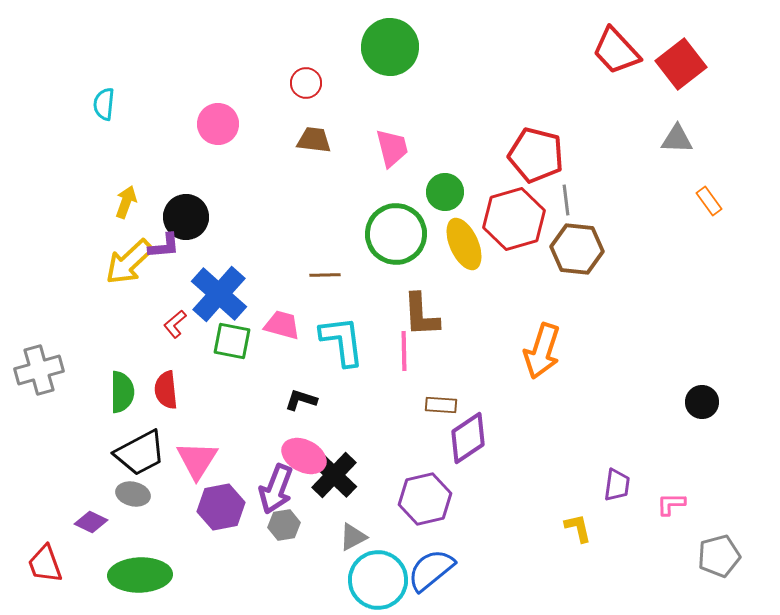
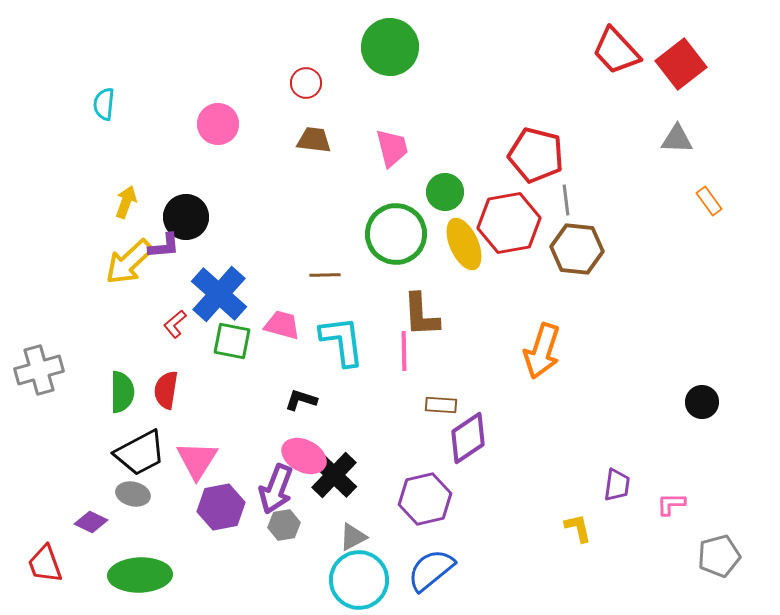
red hexagon at (514, 219): moved 5 px left, 4 px down; rotated 6 degrees clockwise
red semicircle at (166, 390): rotated 15 degrees clockwise
cyan circle at (378, 580): moved 19 px left
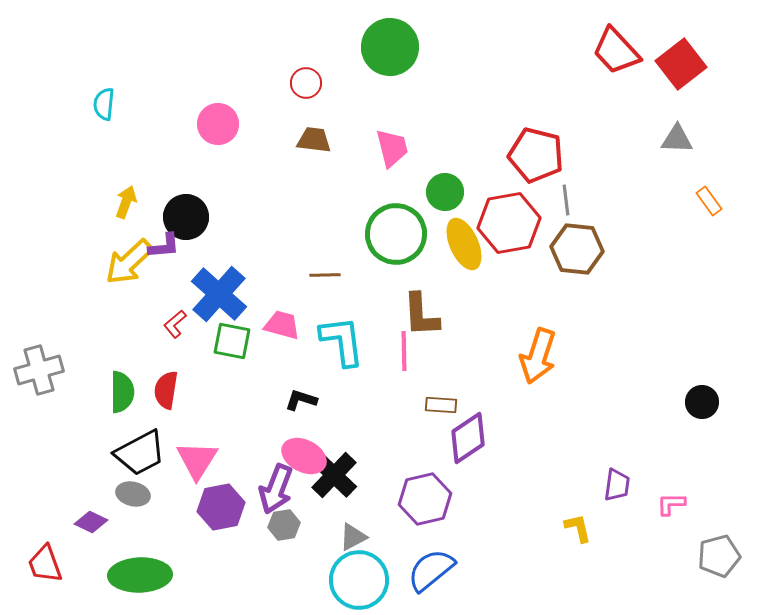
orange arrow at (542, 351): moved 4 px left, 5 px down
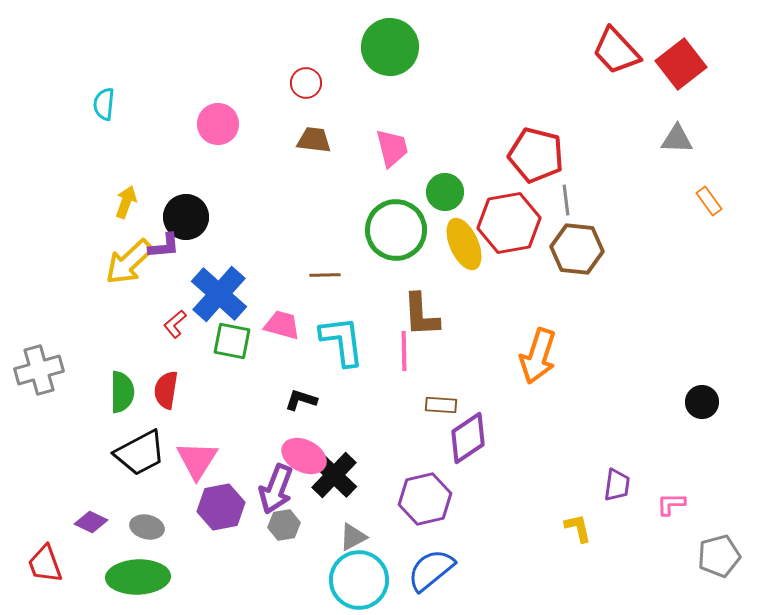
green circle at (396, 234): moved 4 px up
gray ellipse at (133, 494): moved 14 px right, 33 px down
green ellipse at (140, 575): moved 2 px left, 2 px down
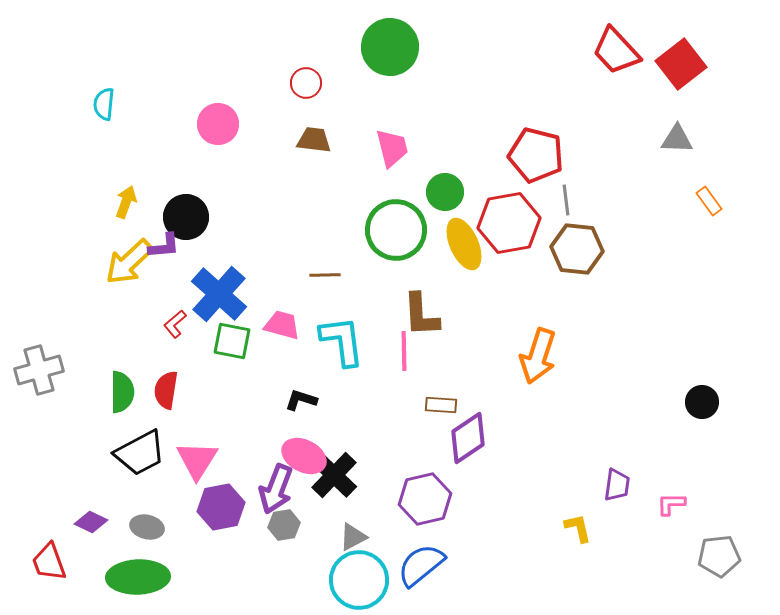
gray pentagon at (719, 556): rotated 9 degrees clockwise
red trapezoid at (45, 564): moved 4 px right, 2 px up
blue semicircle at (431, 570): moved 10 px left, 5 px up
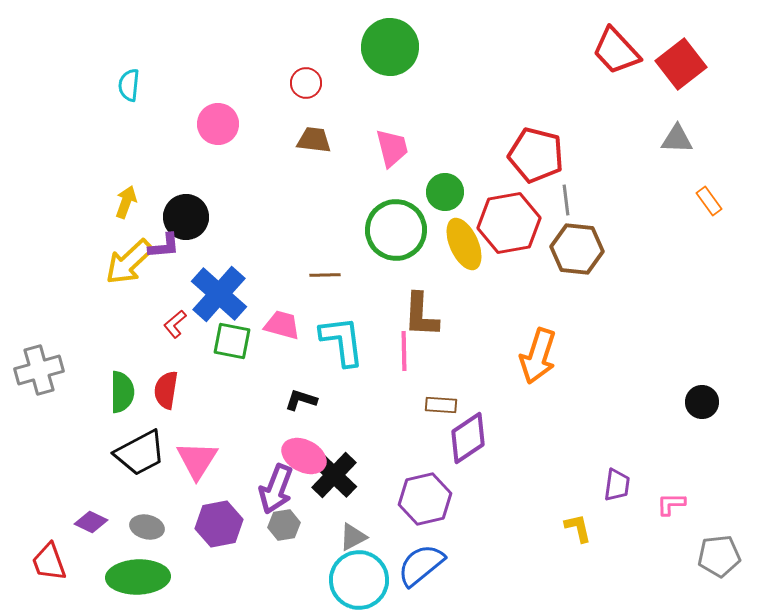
cyan semicircle at (104, 104): moved 25 px right, 19 px up
brown L-shape at (421, 315): rotated 6 degrees clockwise
purple hexagon at (221, 507): moved 2 px left, 17 px down
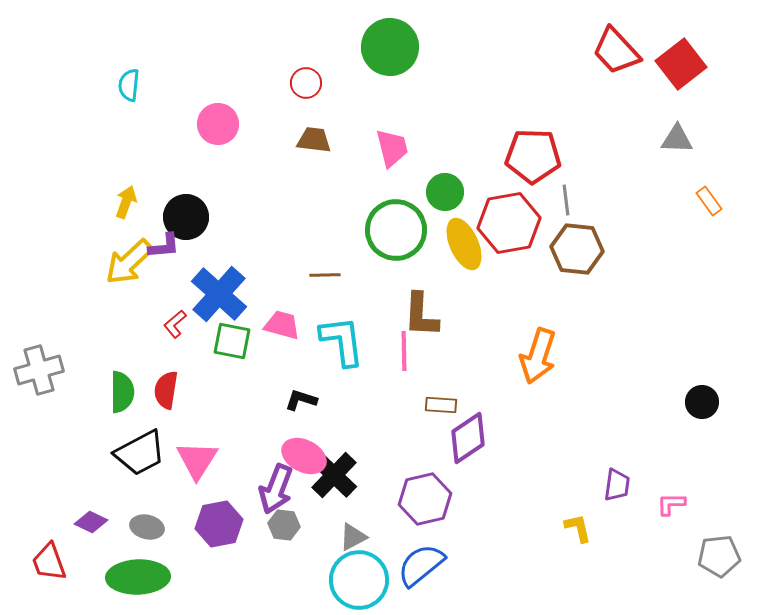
red pentagon at (536, 155): moved 3 px left, 1 px down; rotated 12 degrees counterclockwise
gray hexagon at (284, 525): rotated 16 degrees clockwise
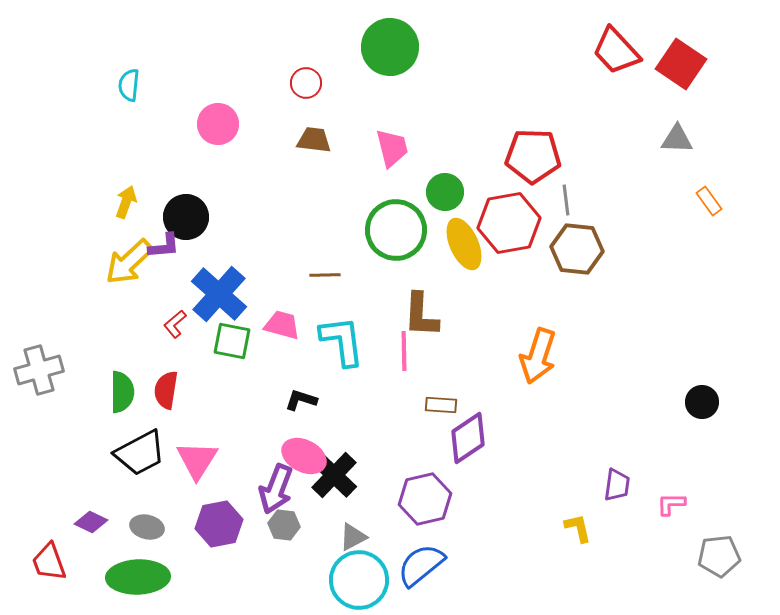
red square at (681, 64): rotated 18 degrees counterclockwise
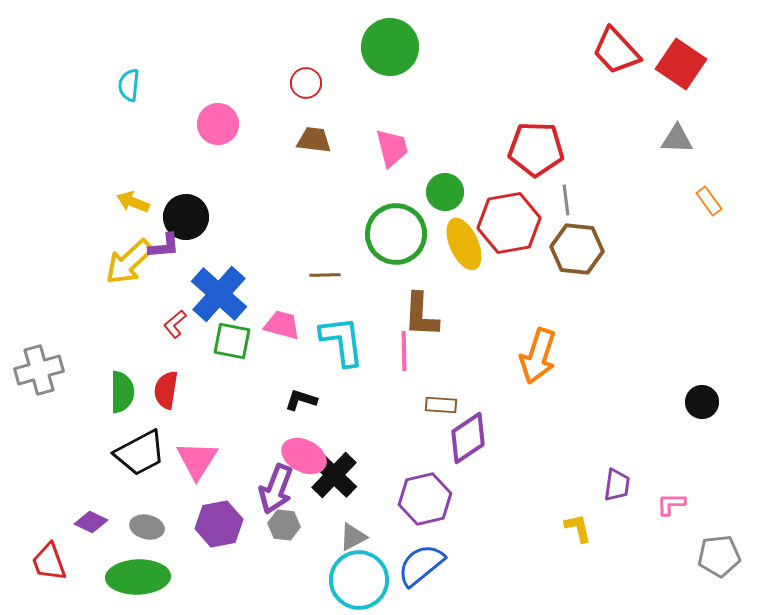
red pentagon at (533, 156): moved 3 px right, 7 px up
yellow arrow at (126, 202): moved 7 px right; rotated 88 degrees counterclockwise
green circle at (396, 230): moved 4 px down
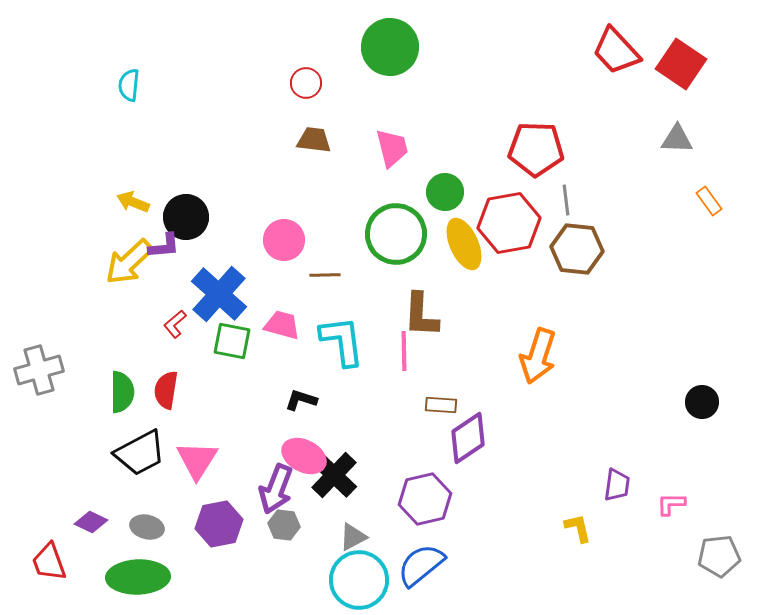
pink circle at (218, 124): moved 66 px right, 116 px down
